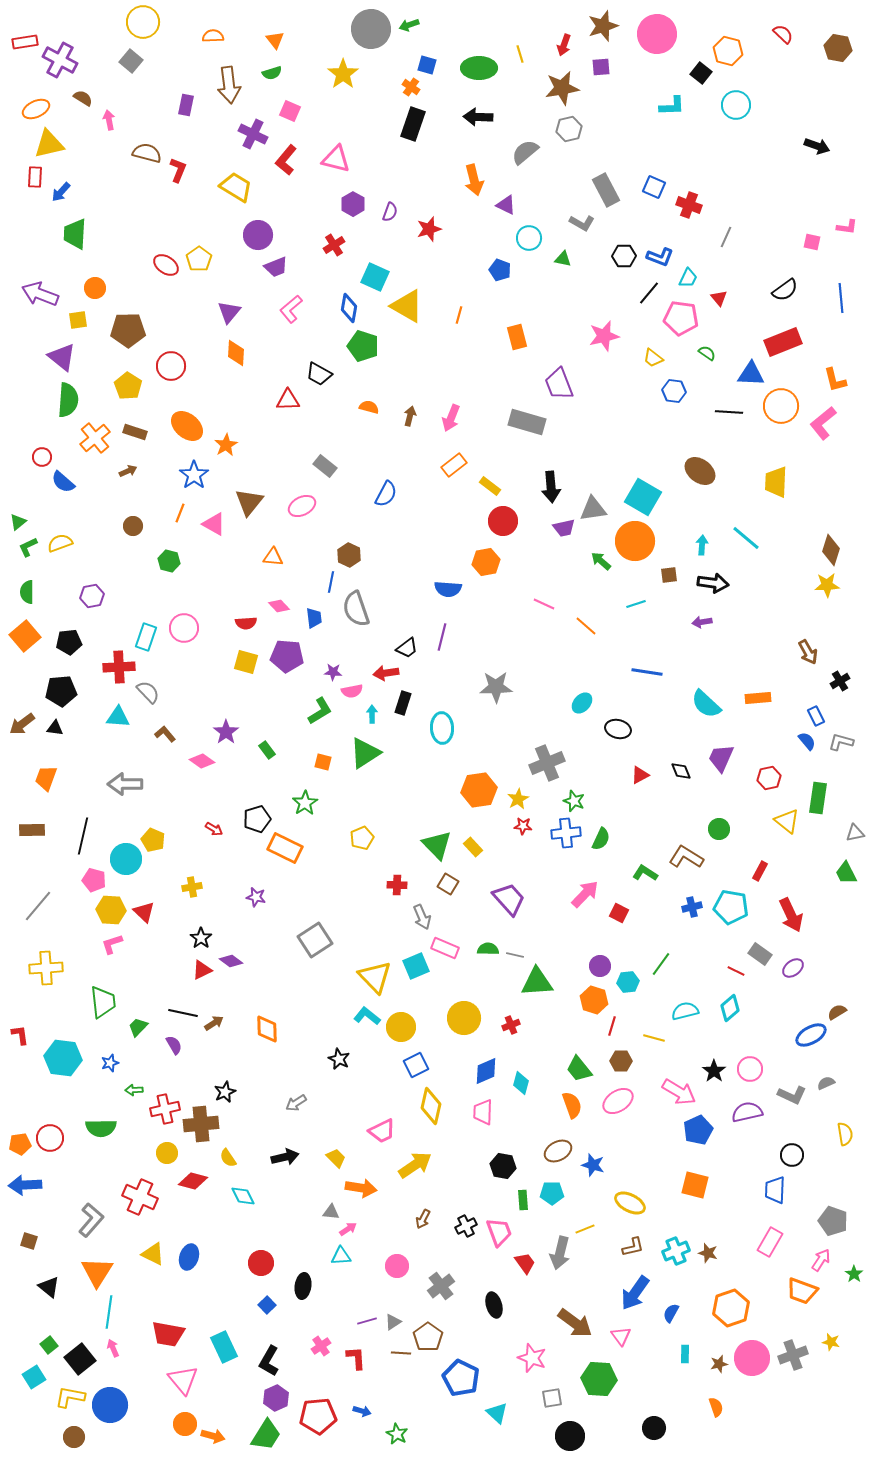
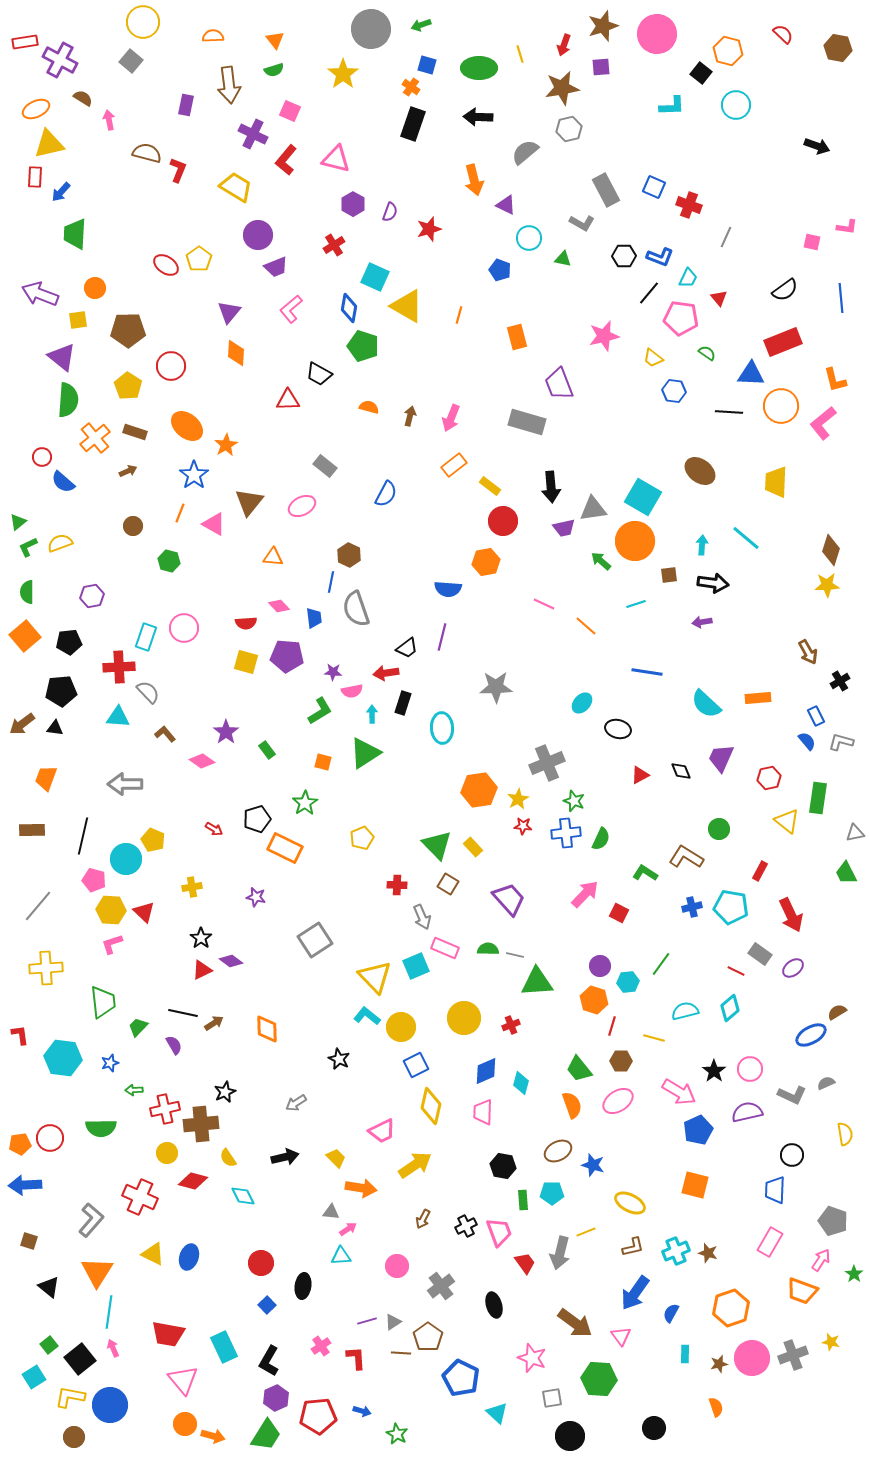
green arrow at (409, 25): moved 12 px right
green semicircle at (272, 73): moved 2 px right, 3 px up
yellow line at (585, 1229): moved 1 px right, 3 px down
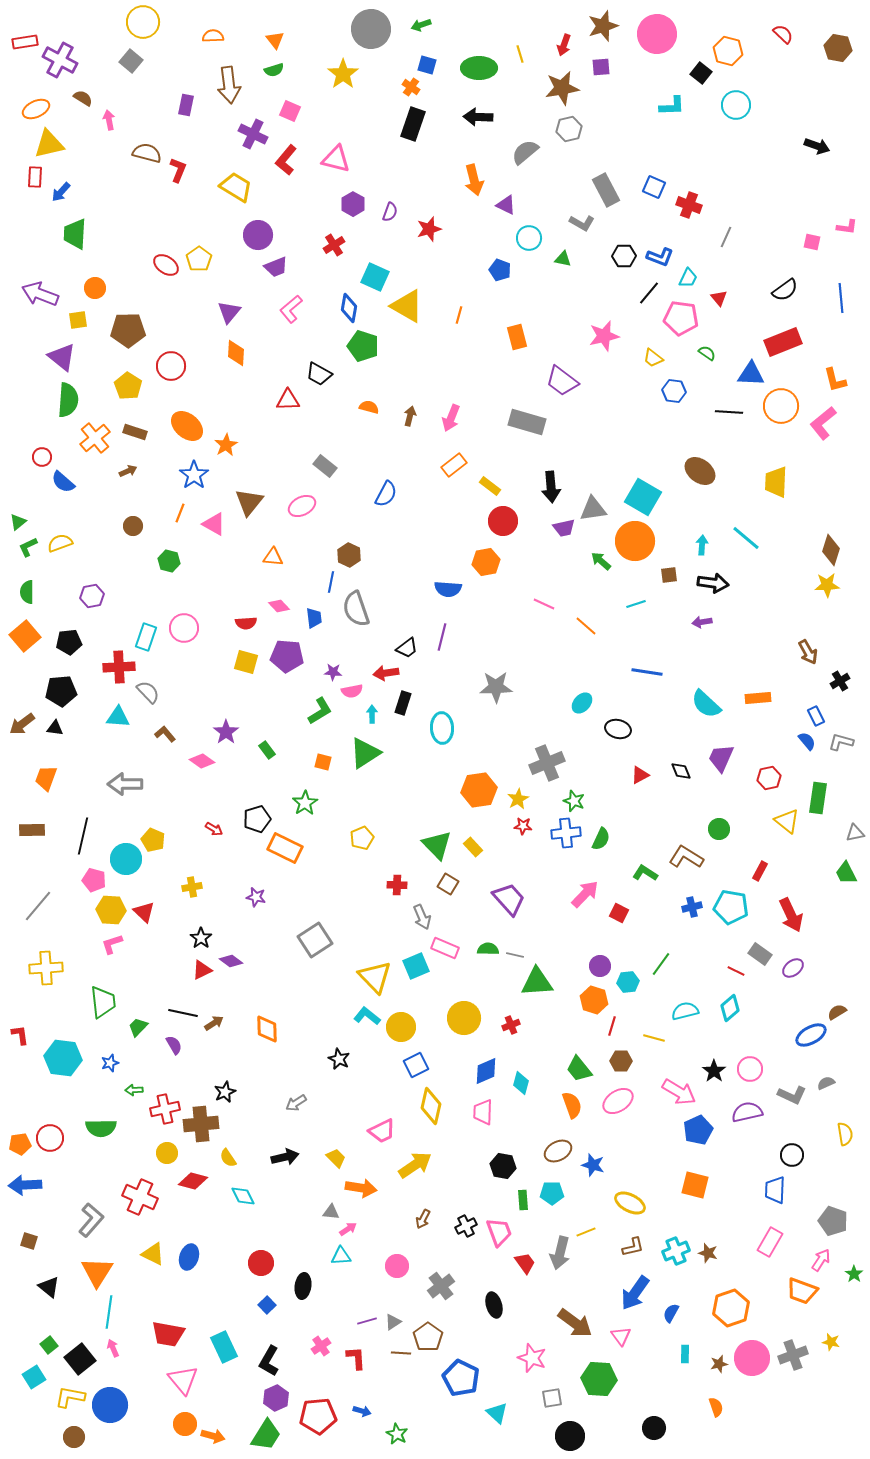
purple trapezoid at (559, 384): moved 3 px right, 3 px up; rotated 32 degrees counterclockwise
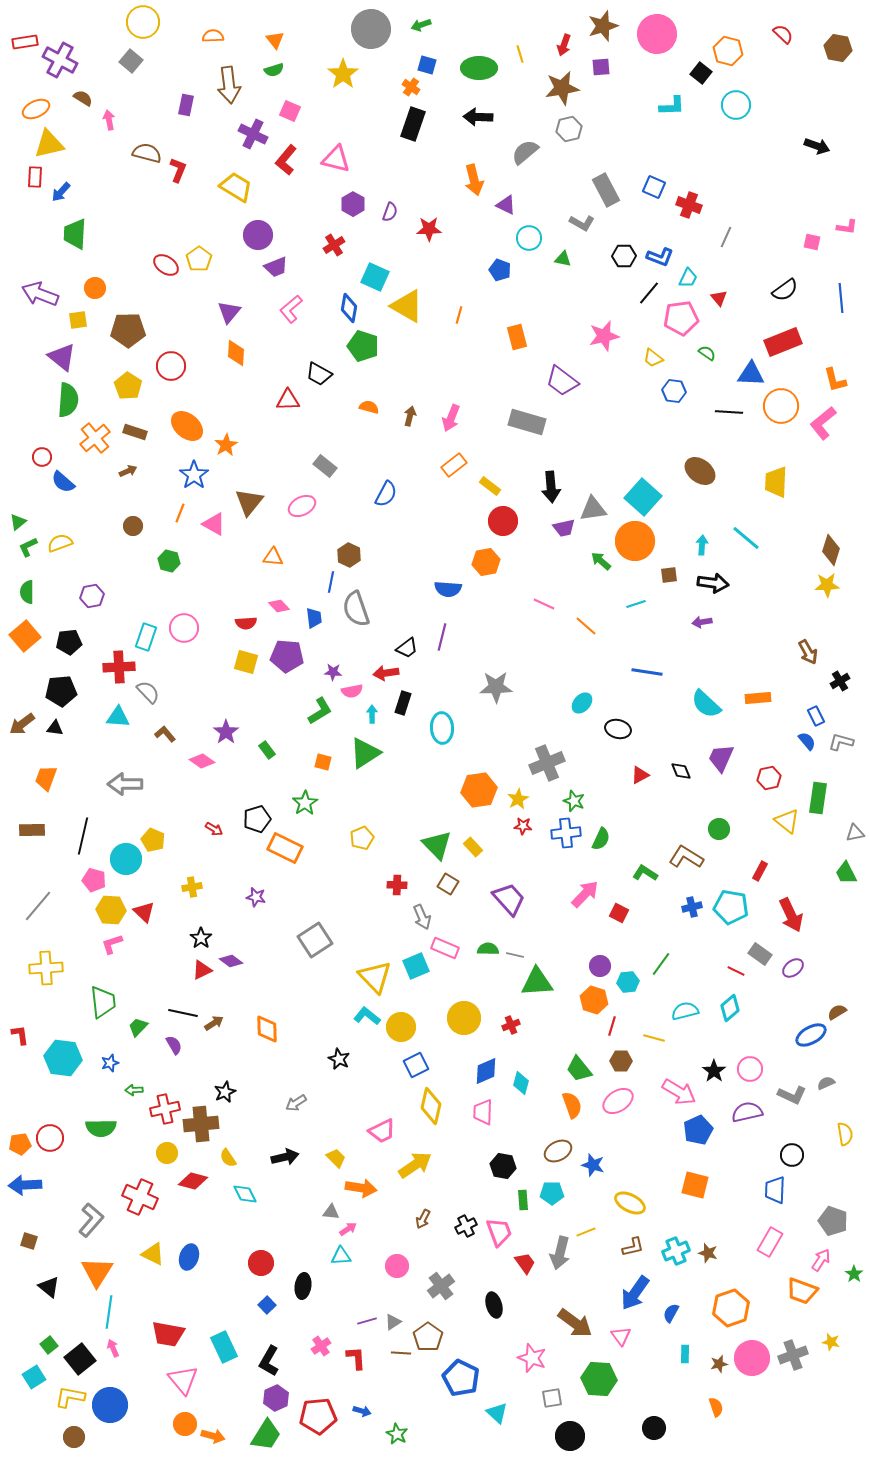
red star at (429, 229): rotated 15 degrees clockwise
pink pentagon at (681, 318): rotated 16 degrees counterclockwise
cyan square at (643, 497): rotated 12 degrees clockwise
cyan diamond at (243, 1196): moved 2 px right, 2 px up
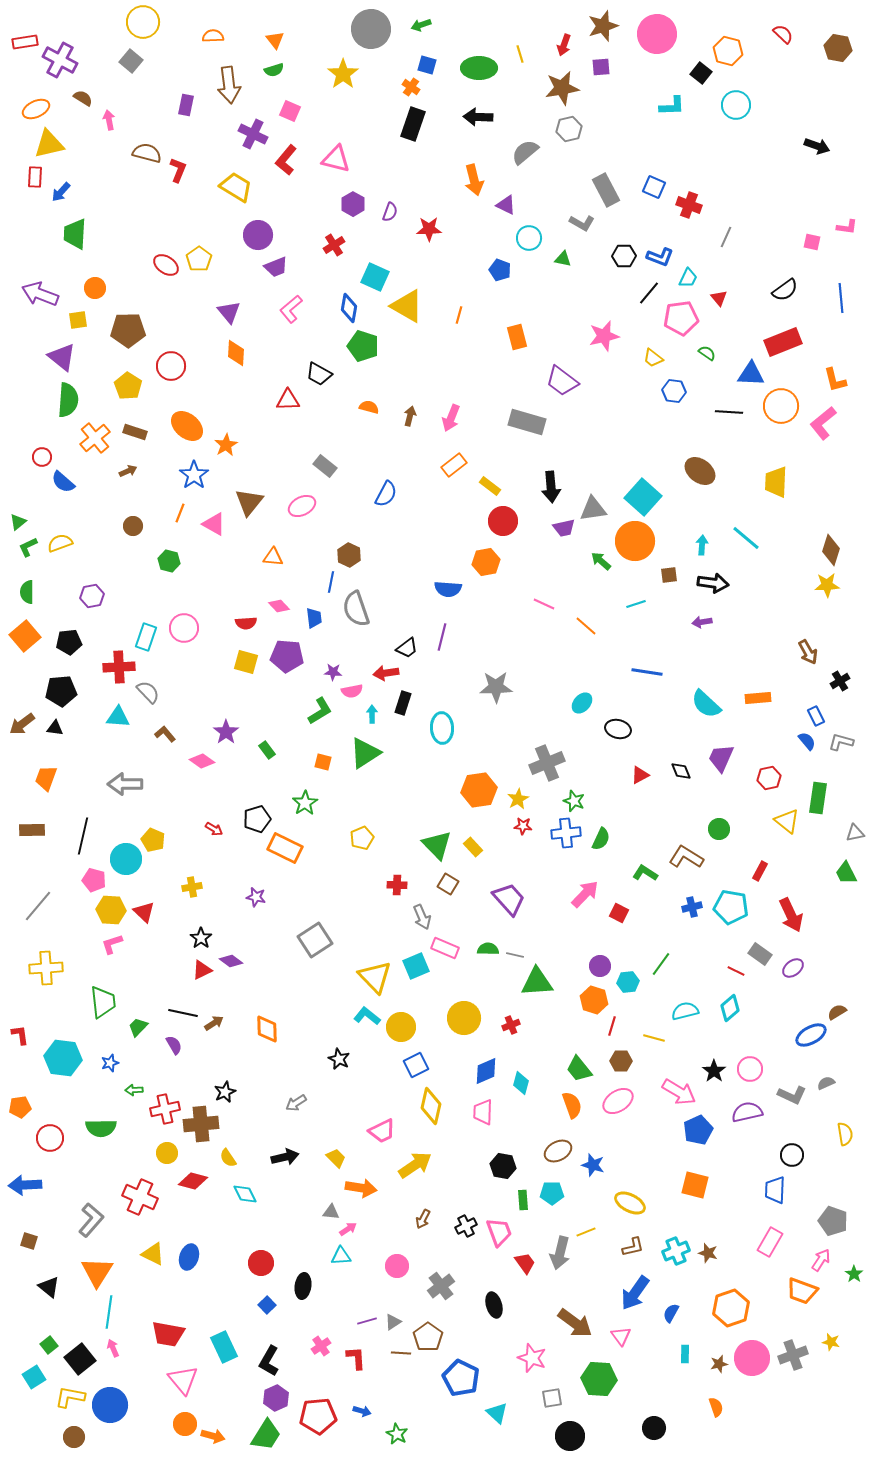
purple triangle at (229, 312): rotated 20 degrees counterclockwise
orange pentagon at (20, 1144): moved 37 px up
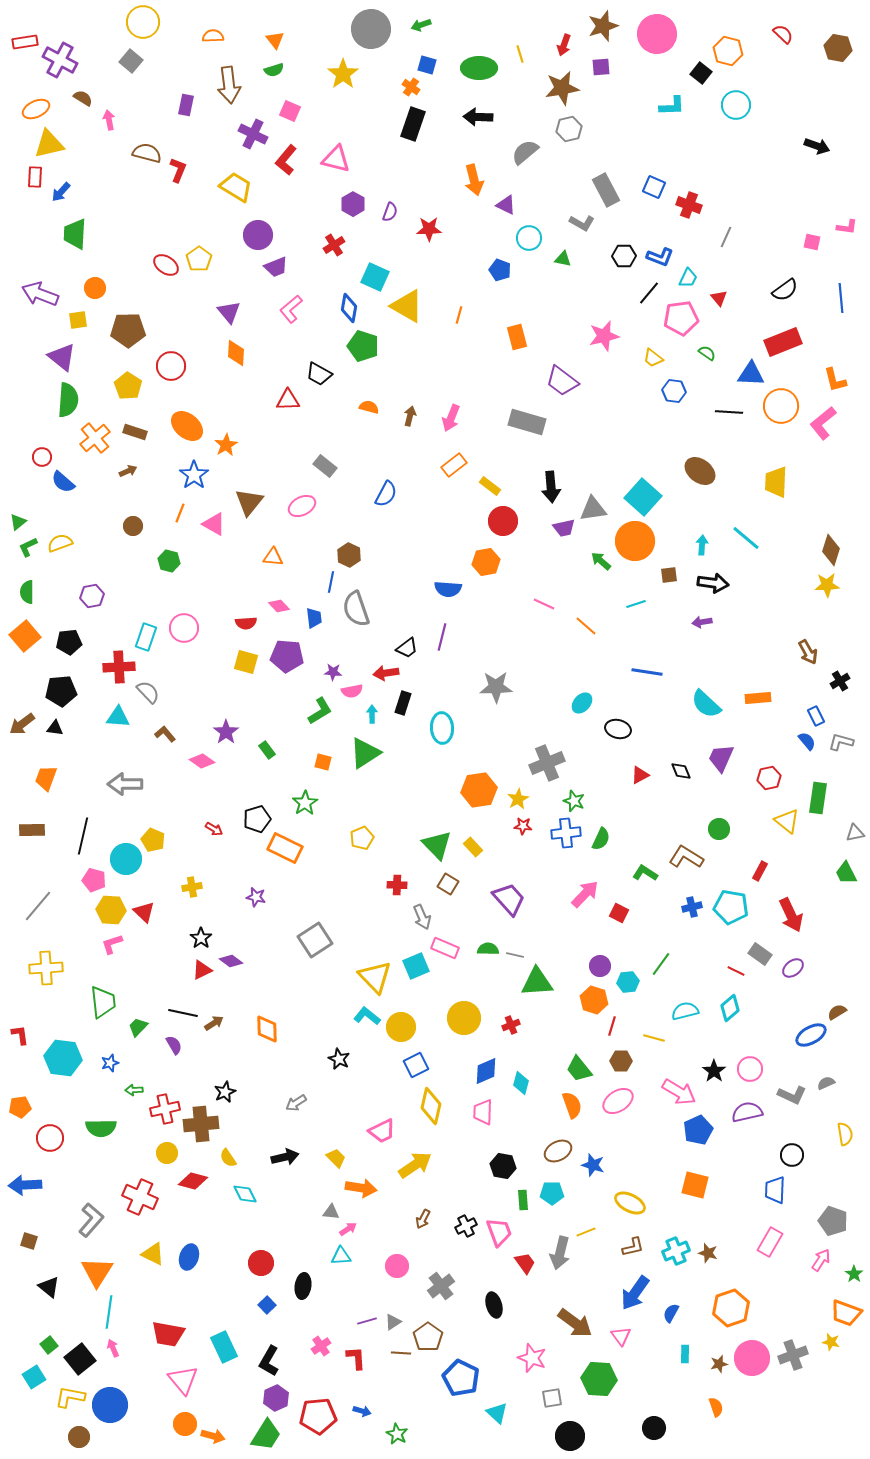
orange trapezoid at (802, 1291): moved 44 px right, 22 px down
brown circle at (74, 1437): moved 5 px right
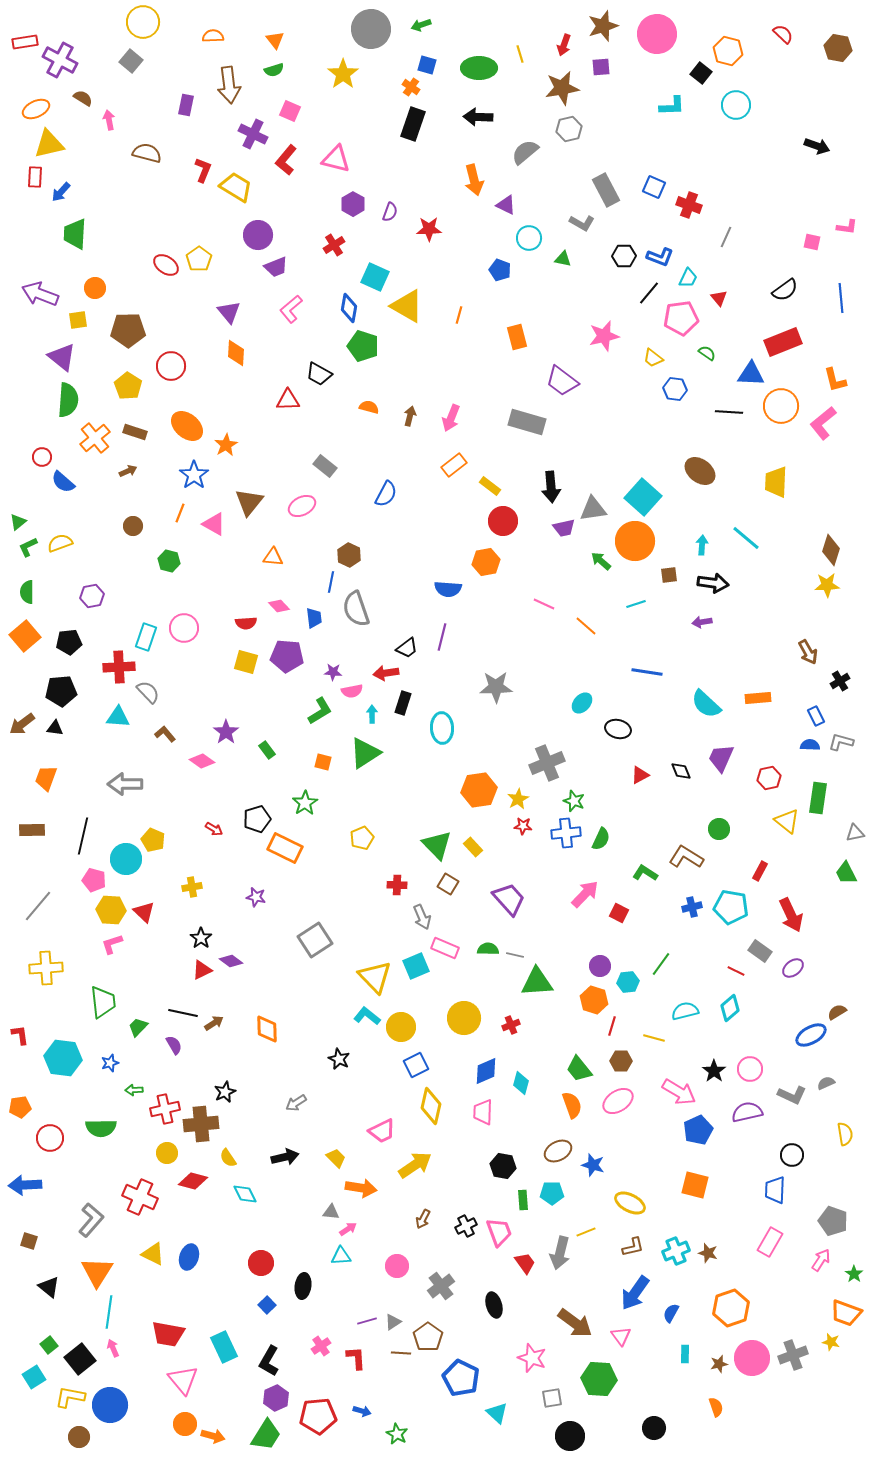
red L-shape at (178, 170): moved 25 px right
blue hexagon at (674, 391): moved 1 px right, 2 px up
blue semicircle at (807, 741): moved 3 px right, 4 px down; rotated 48 degrees counterclockwise
gray rectangle at (760, 954): moved 3 px up
